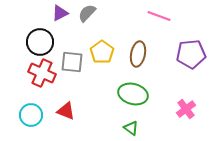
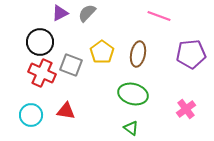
gray square: moved 1 px left, 3 px down; rotated 15 degrees clockwise
red triangle: rotated 12 degrees counterclockwise
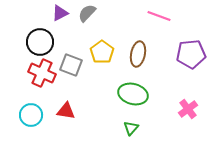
pink cross: moved 2 px right
green triangle: rotated 35 degrees clockwise
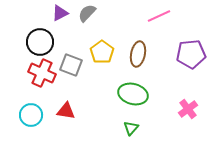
pink line: rotated 45 degrees counterclockwise
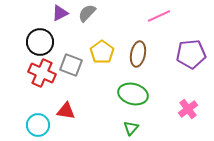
cyan circle: moved 7 px right, 10 px down
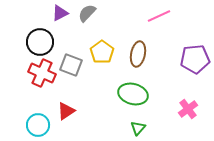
purple pentagon: moved 4 px right, 5 px down
red triangle: rotated 42 degrees counterclockwise
green triangle: moved 7 px right
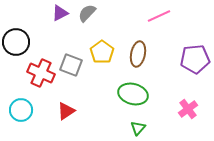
black circle: moved 24 px left
red cross: moved 1 px left
cyan circle: moved 17 px left, 15 px up
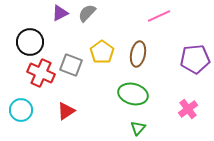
black circle: moved 14 px right
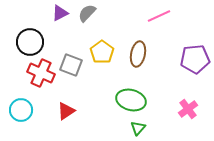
green ellipse: moved 2 px left, 6 px down
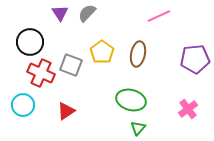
purple triangle: rotated 36 degrees counterclockwise
cyan circle: moved 2 px right, 5 px up
